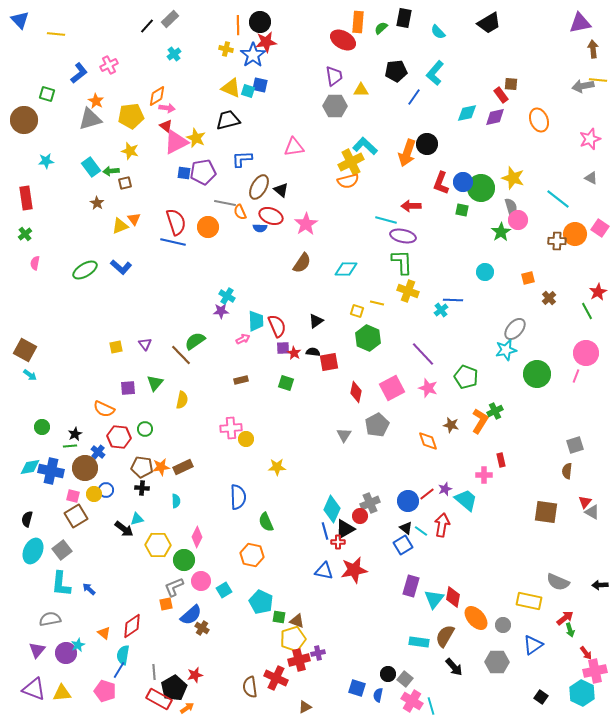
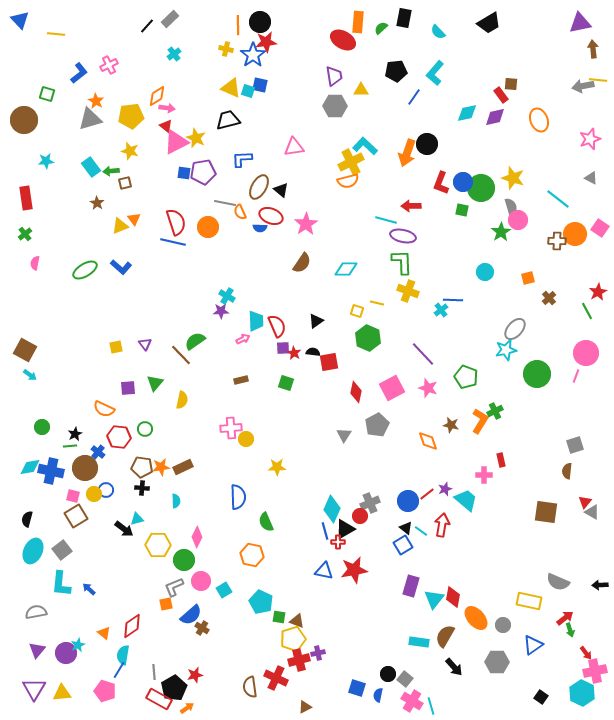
gray semicircle at (50, 619): moved 14 px left, 7 px up
purple triangle at (34, 689): rotated 40 degrees clockwise
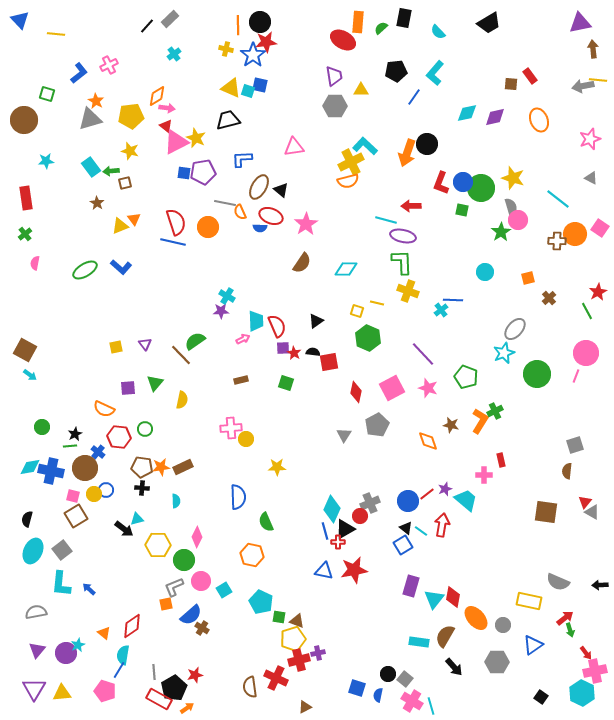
red rectangle at (501, 95): moved 29 px right, 19 px up
cyan star at (506, 350): moved 2 px left, 3 px down; rotated 10 degrees counterclockwise
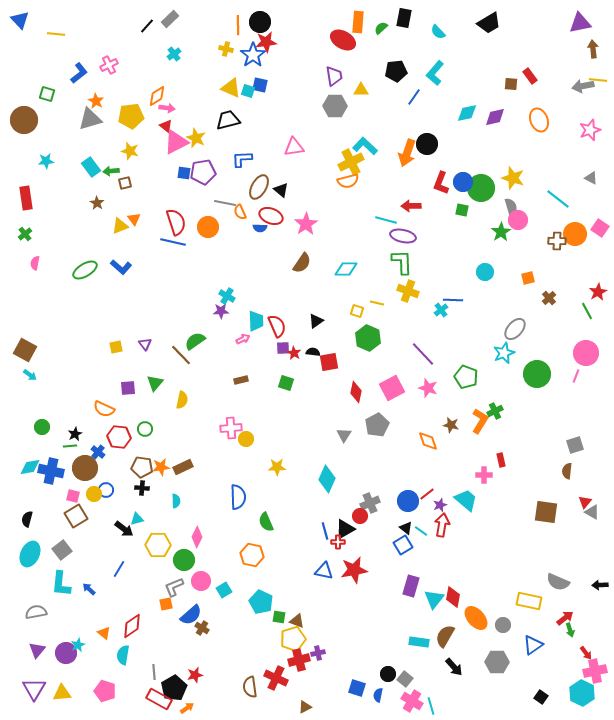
pink star at (590, 139): moved 9 px up
purple star at (445, 489): moved 5 px left, 16 px down
cyan diamond at (332, 509): moved 5 px left, 30 px up
cyan ellipse at (33, 551): moved 3 px left, 3 px down
blue line at (119, 670): moved 101 px up
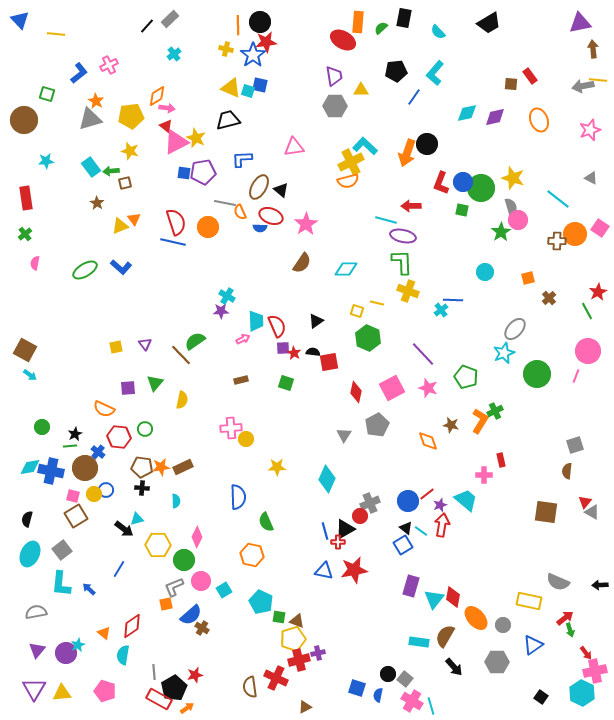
pink circle at (586, 353): moved 2 px right, 2 px up
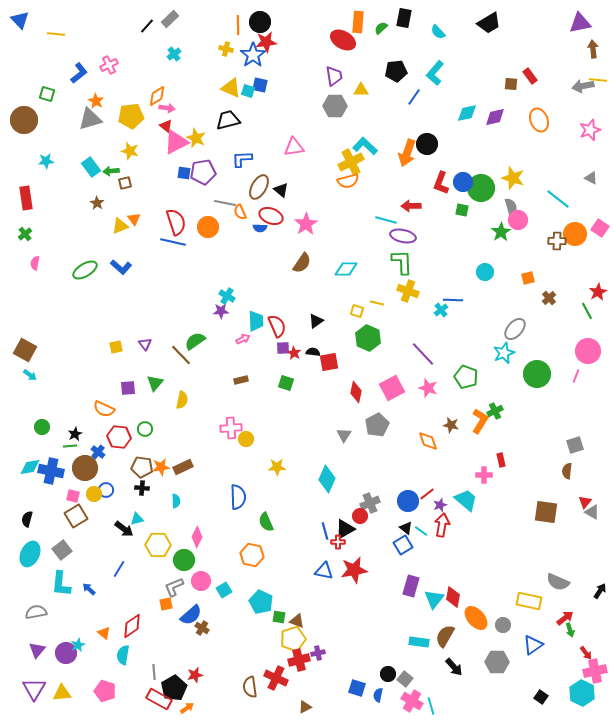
black arrow at (600, 585): moved 6 px down; rotated 126 degrees clockwise
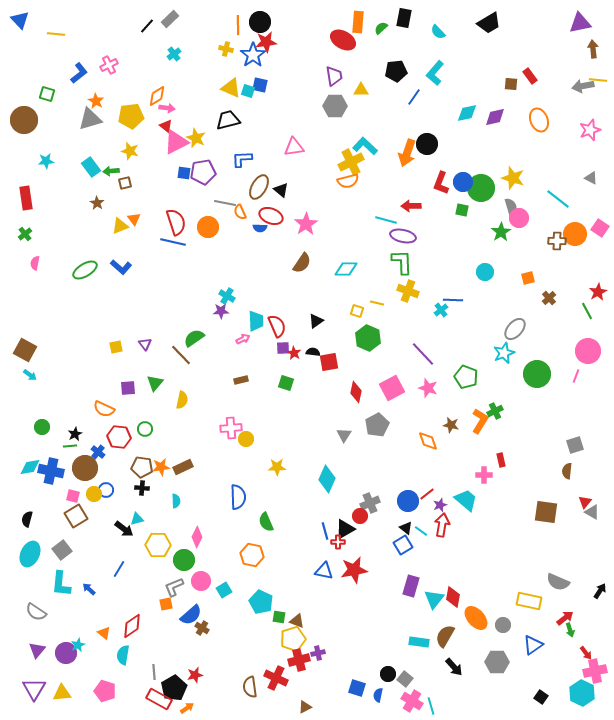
pink circle at (518, 220): moved 1 px right, 2 px up
green semicircle at (195, 341): moved 1 px left, 3 px up
gray semicircle at (36, 612): rotated 135 degrees counterclockwise
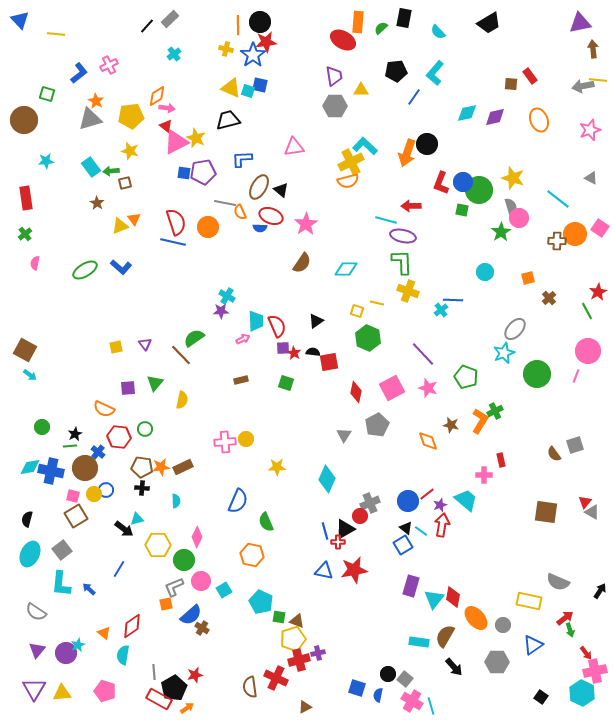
green circle at (481, 188): moved 2 px left, 2 px down
pink cross at (231, 428): moved 6 px left, 14 px down
brown semicircle at (567, 471): moved 13 px left, 17 px up; rotated 42 degrees counterclockwise
blue semicircle at (238, 497): moved 4 px down; rotated 25 degrees clockwise
